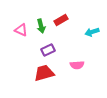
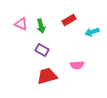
red rectangle: moved 8 px right
pink triangle: moved 6 px up
purple rectangle: moved 6 px left; rotated 56 degrees clockwise
red trapezoid: moved 3 px right, 3 px down
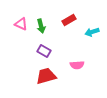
purple rectangle: moved 2 px right, 1 px down
red trapezoid: moved 1 px left
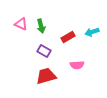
red rectangle: moved 1 px left, 17 px down
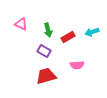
green arrow: moved 7 px right, 4 px down
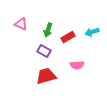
green arrow: rotated 32 degrees clockwise
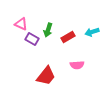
purple rectangle: moved 12 px left, 12 px up
red trapezoid: rotated 145 degrees clockwise
